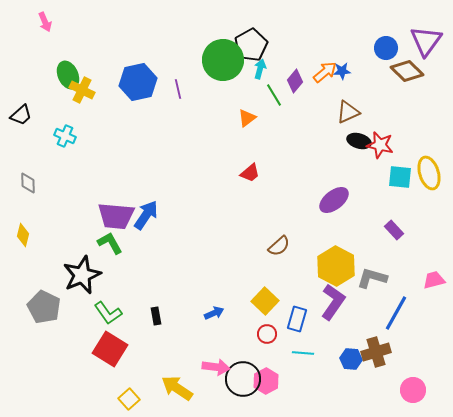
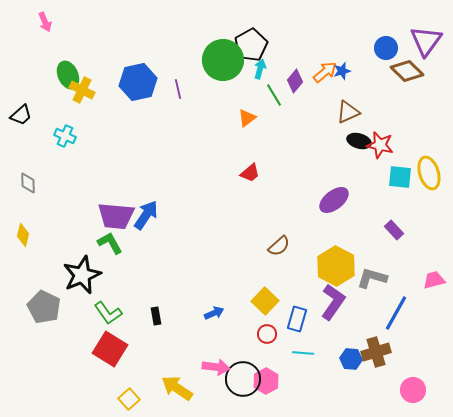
blue star at (342, 71): rotated 12 degrees counterclockwise
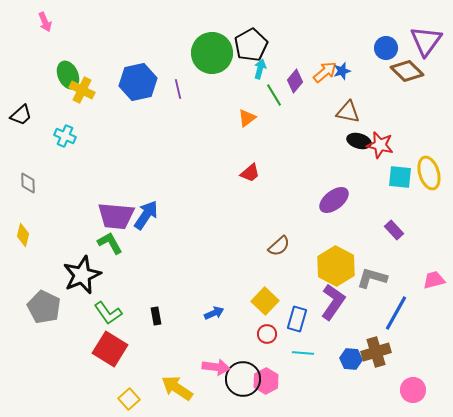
green circle at (223, 60): moved 11 px left, 7 px up
brown triangle at (348, 112): rotated 35 degrees clockwise
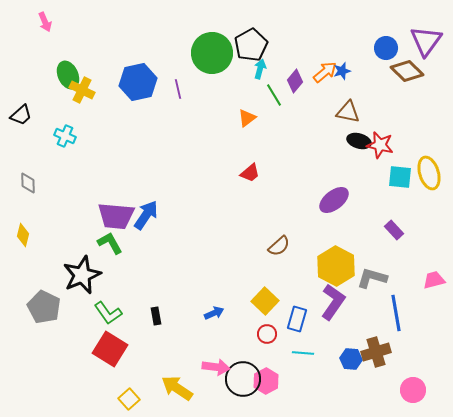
blue line at (396, 313): rotated 39 degrees counterclockwise
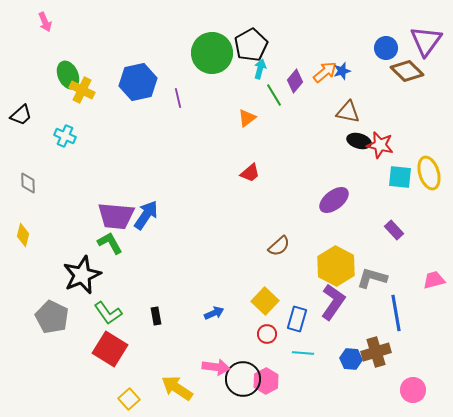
purple line at (178, 89): moved 9 px down
gray pentagon at (44, 307): moved 8 px right, 10 px down
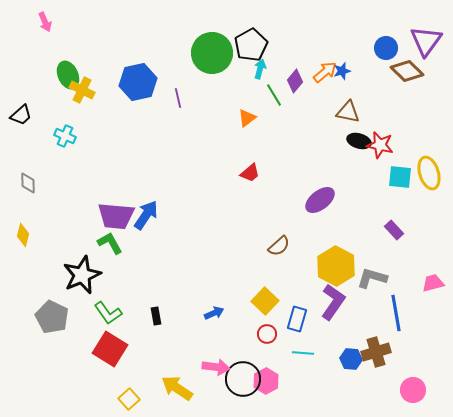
purple ellipse at (334, 200): moved 14 px left
pink trapezoid at (434, 280): moved 1 px left, 3 px down
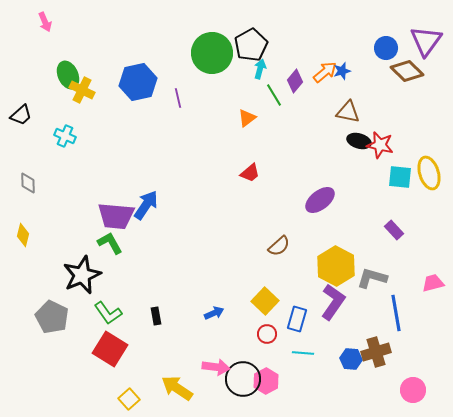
blue arrow at (146, 215): moved 10 px up
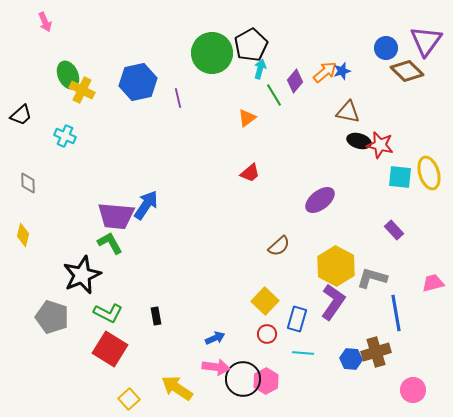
green L-shape at (108, 313): rotated 28 degrees counterclockwise
blue arrow at (214, 313): moved 1 px right, 25 px down
gray pentagon at (52, 317): rotated 8 degrees counterclockwise
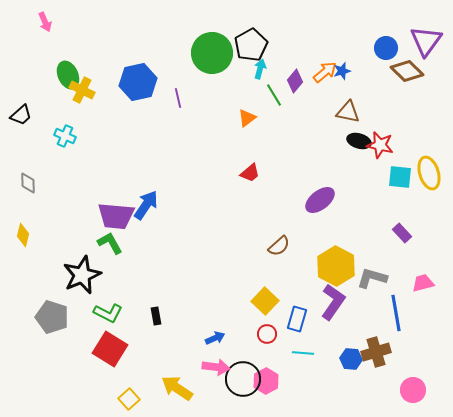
purple rectangle at (394, 230): moved 8 px right, 3 px down
pink trapezoid at (433, 283): moved 10 px left
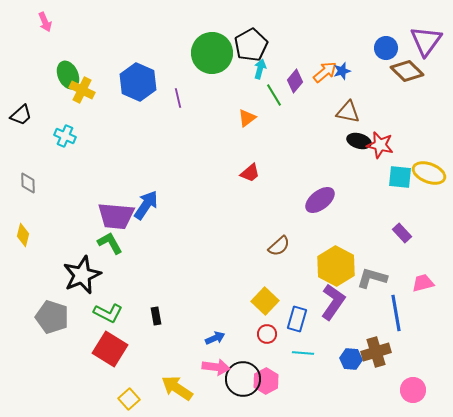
blue hexagon at (138, 82): rotated 24 degrees counterclockwise
yellow ellipse at (429, 173): rotated 52 degrees counterclockwise
